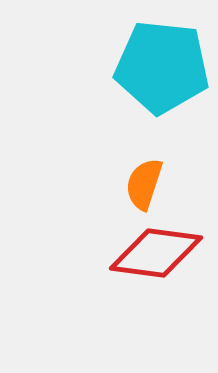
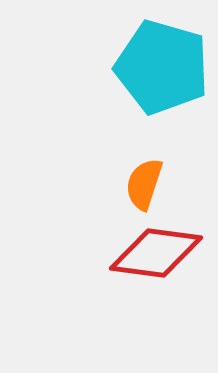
cyan pentagon: rotated 10 degrees clockwise
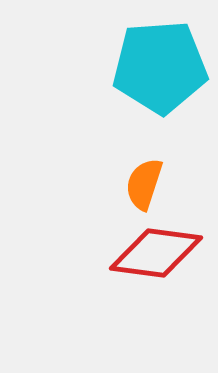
cyan pentagon: moved 2 px left; rotated 20 degrees counterclockwise
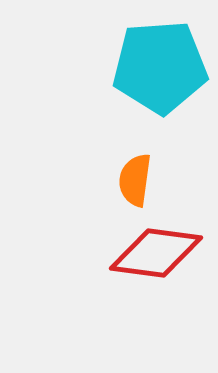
orange semicircle: moved 9 px left, 4 px up; rotated 10 degrees counterclockwise
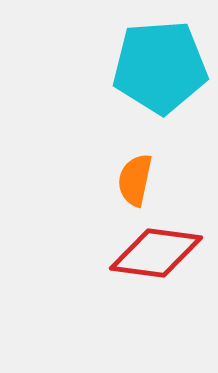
orange semicircle: rotated 4 degrees clockwise
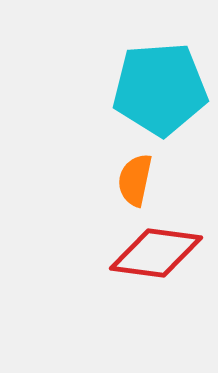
cyan pentagon: moved 22 px down
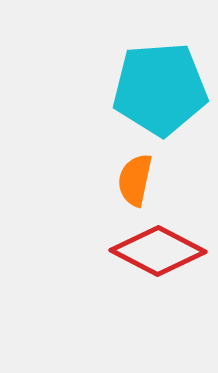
red diamond: moved 2 px right, 2 px up; rotated 20 degrees clockwise
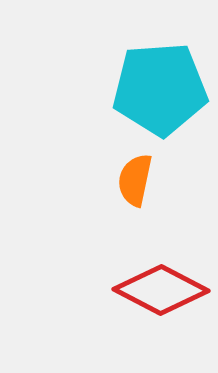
red diamond: moved 3 px right, 39 px down
